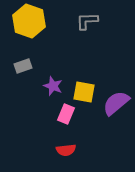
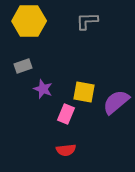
yellow hexagon: rotated 20 degrees counterclockwise
purple star: moved 10 px left, 3 px down
purple semicircle: moved 1 px up
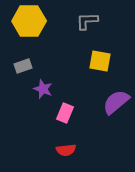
yellow square: moved 16 px right, 31 px up
pink rectangle: moved 1 px left, 1 px up
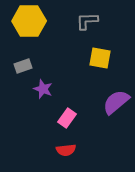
yellow square: moved 3 px up
pink rectangle: moved 2 px right, 5 px down; rotated 12 degrees clockwise
